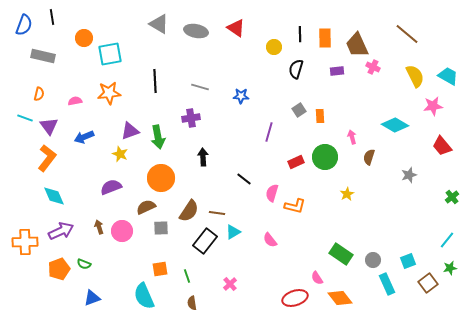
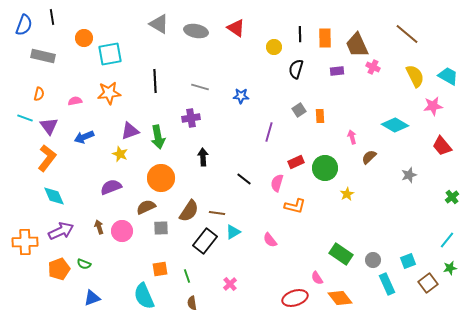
green circle at (325, 157): moved 11 px down
brown semicircle at (369, 157): rotated 28 degrees clockwise
pink semicircle at (272, 193): moved 5 px right, 10 px up
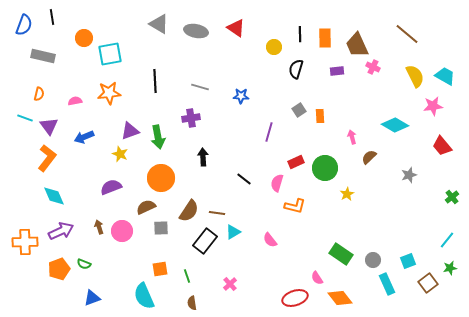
cyan trapezoid at (448, 76): moved 3 px left
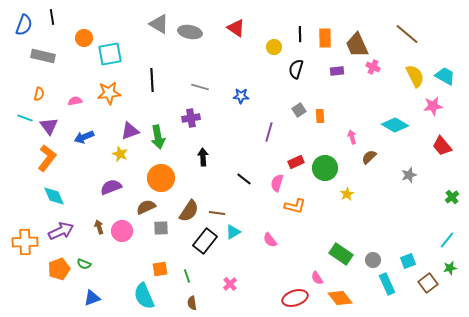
gray ellipse at (196, 31): moved 6 px left, 1 px down
black line at (155, 81): moved 3 px left, 1 px up
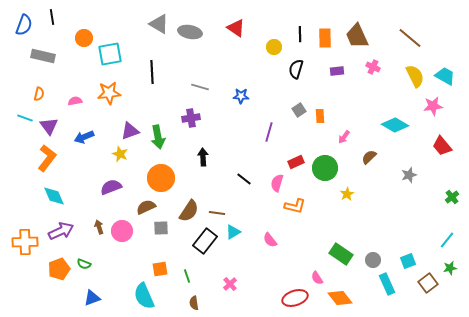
brown line at (407, 34): moved 3 px right, 4 px down
brown trapezoid at (357, 45): moved 9 px up
black line at (152, 80): moved 8 px up
pink arrow at (352, 137): moved 8 px left; rotated 128 degrees counterclockwise
brown semicircle at (192, 303): moved 2 px right
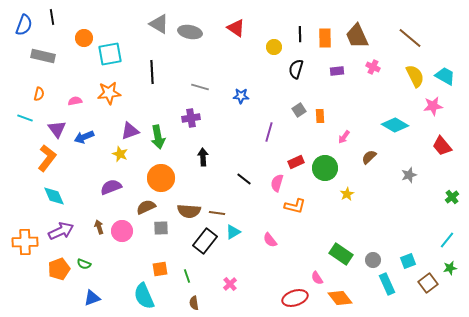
purple triangle at (49, 126): moved 8 px right, 3 px down
brown semicircle at (189, 211): rotated 60 degrees clockwise
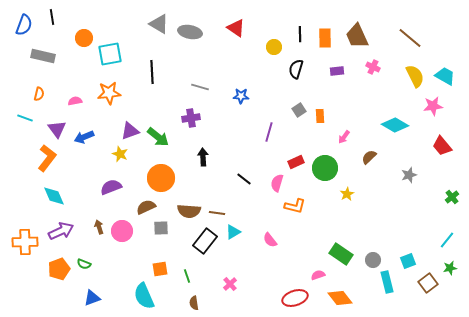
green arrow at (158, 137): rotated 40 degrees counterclockwise
pink semicircle at (317, 278): moved 1 px right, 3 px up; rotated 104 degrees clockwise
cyan rectangle at (387, 284): moved 2 px up; rotated 10 degrees clockwise
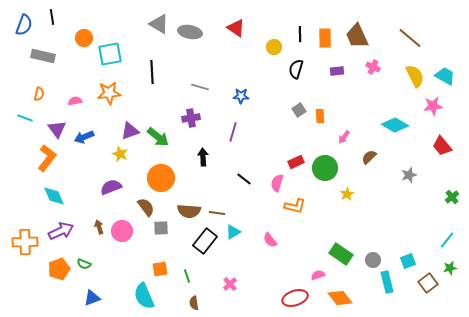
purple line at (269, 132): moved 36 px left
brown semicircle at (146, 207): rotated 78 degrees clockwise
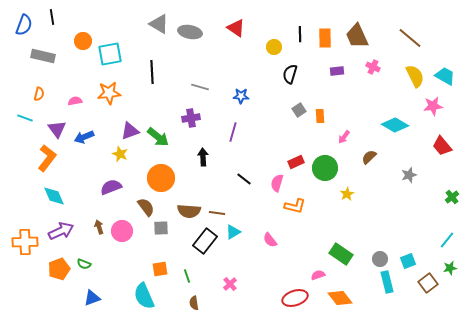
orange circle at (84, 38): moved 1 px left, 3 px down
black semicircle at (296, 69): moved 6 px left, 5 px down
gray circle at (373, 260): moved 7 px right, 1 px up
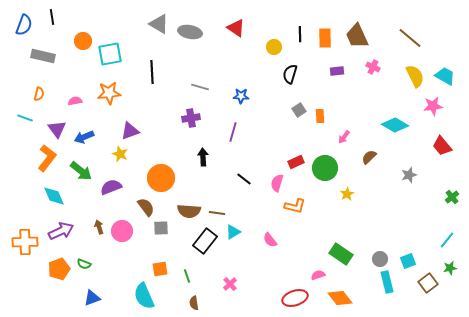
green arrow at (158, 137): moved 77 px left, 34 px down
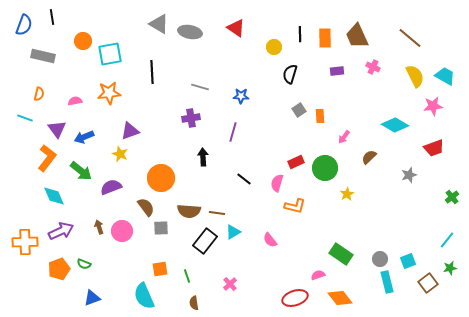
red trapezoid at (442, 146): moved 8 px left, 2 px down; rotated 70 degrees counterclockwise
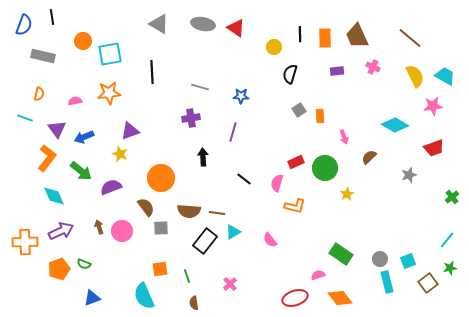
gray ellipse at (190, 32): moved 13 px right, 8 px up
pink arrow at (344, 137): rotated 56 degrees counterclockwise
